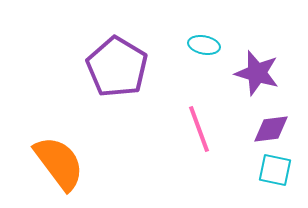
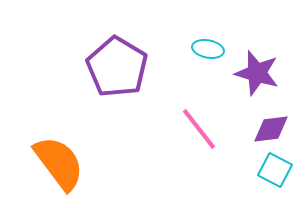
cyan ellipse: moved 4 px right, 4 px down
pink line: rotated 18 degrees counterclockwise
cyan square: rotated 16 degrees clockwise
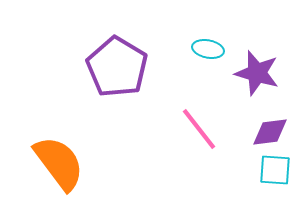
purple diamond: moved 1 px left, 3 px down
cyan square: rotated 24 degrees counterclockwise
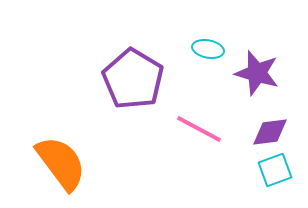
purple pentagon: moved 16 px right, 12 px down
pink line: rotated 24 degrees counterclockwise
orange semicircle: moved 2 px right
cyan square: rotated 24 degrees counterclockwise
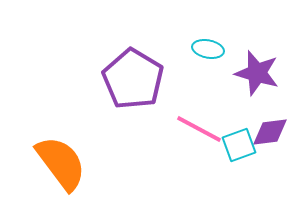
cyan square: moved 36 px left, 25 px up
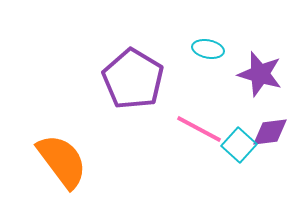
purple star: moved 3 px right, 1 px down
cyan square: rotated 28 degrees counterclockwise
orange semicircle: moved 1 px right, 2 px up
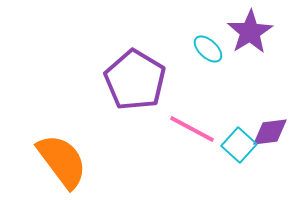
cyan ellipse: rotated 32 degrees clockwise
purple star: moved 10 px left, 42 px up; rotated 24 degrees clockwise
purple pentagon: moved 2 px right, 1 px down
pink line: moved 7 px left
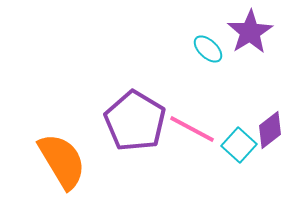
purple pentagon: moved 41 px down
purple diamond: moved 2 px up; rotated 30 degrees counterclockwise
orange semicircle: rotated 6 degrees clockwise
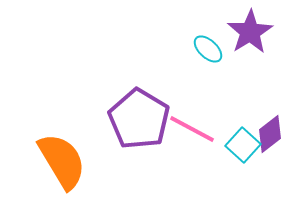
purple pentagon: moved 4 px right, 2 px up
purple diamond: moved 4 px down
cyan square: moved 4 px right
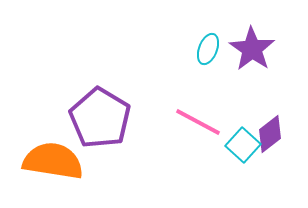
purple star: moved 2 px right, 17 px down; rotated 6 degrees counterclockwise
cyan ellipse: rotated 68 degrees clockwise
purple pentagon: moved 39 px left, 1 px up
pink line: moved 6 px right, 7 px up
orange semicircle: moved 9 px left; rotated 50 degrees counterclockwise
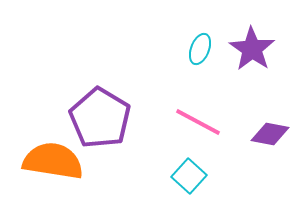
cyan ellipse: moved 8 px left
purple diamond: rotated 48 degrees clockwise
cyan square: moved 54 px left, 31 px down
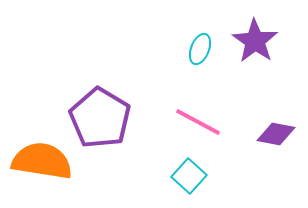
purple star: moved 3 px right, 8 px up
purple diamond: moved 6 px right
orange semicircle: moved 11 px left
